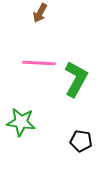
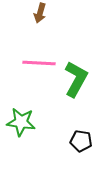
brown arrow: rotated 12 degrees counterclockwise
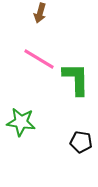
pink line: moved 4 px up; rotated 28 degrees clockwise
green L-shape: rotated 30 degrees counterclockwise
black pentagon: moved 1 px down
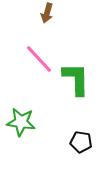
brown arrow: moved 7 px right
pink line: rotated 16 degrees clockwise
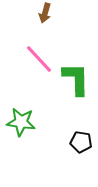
brown arrow: moved 2 px left
